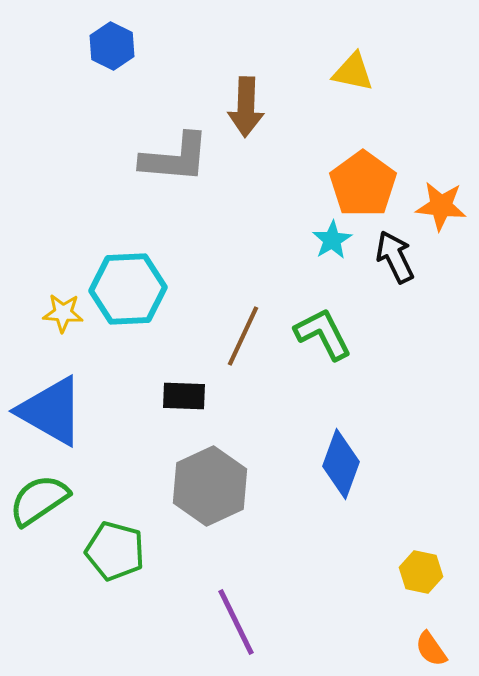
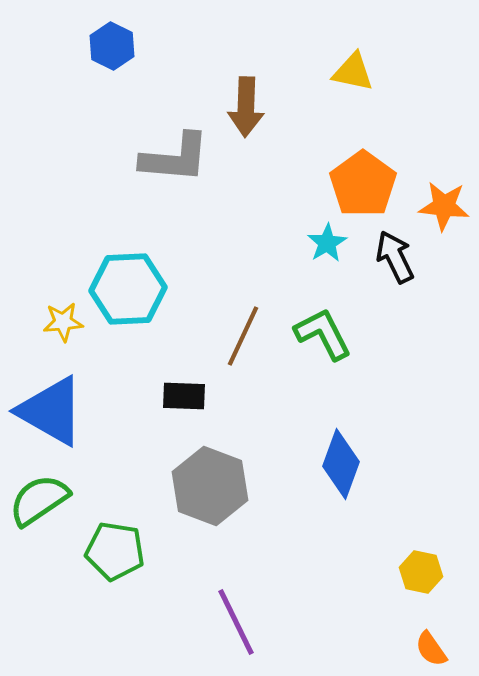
orange star: moved 3 px right
cyan star: moved 5 px left, 3 px down
yellow star: moved 9 px down; rotated 9 degrees counterclockwise
gray hexagon: rotated 14 degrees counterclockwise
green pentagon: rotated 6 degrees counterclockwise
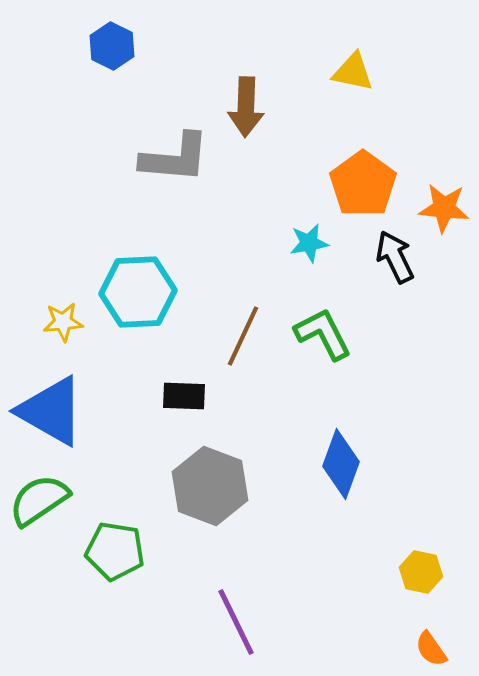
orange star: moved 2 px down
cyan star: moved 18 px left; rotated 21 degrees clockwise
cyan hexagon: moved 10 px right, 3 px down
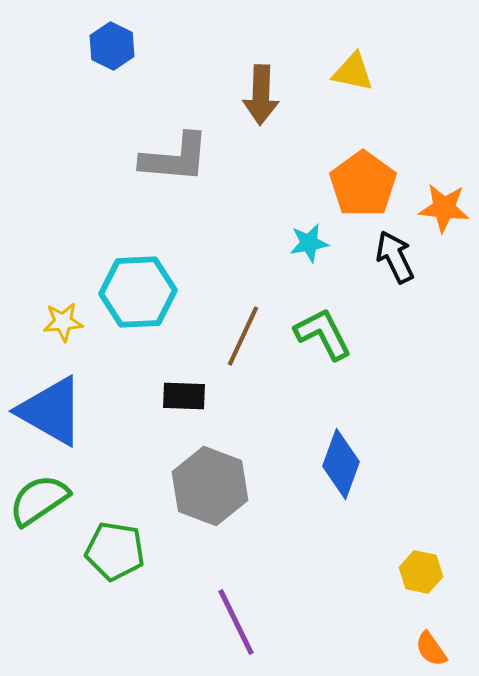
brown arrow: moved 15 px right, 12 px up
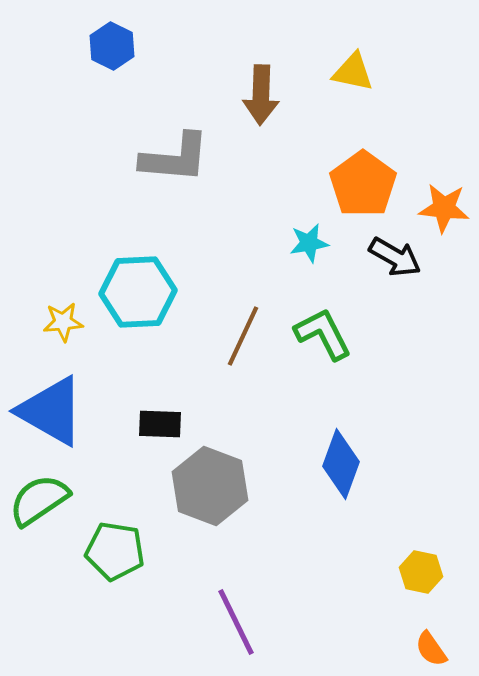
black arrow: rotated 146 degrees clockwise
black rectangle: moved 24 px left, 28 px down
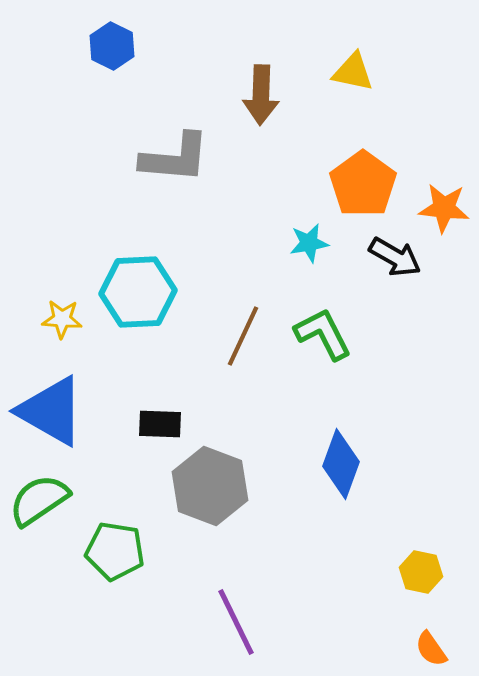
yellow star: moved 1 px left, 3 px up; rotated 9 degrees clockwise
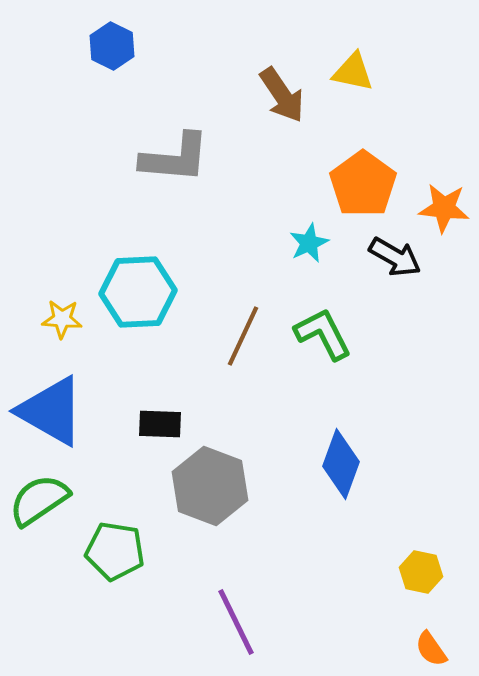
brown arrow: moved 21 px right; rotated 36 degrees counterclockwise
cyan star: rotated 15 degrees counterclockwise
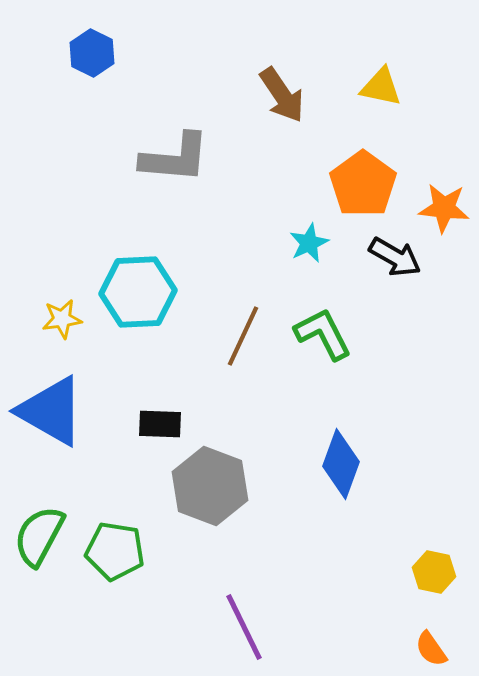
blue hexagon: moved 20 px left, 7 px down
yellow triangle: moved 28 px right, 15 px down
yellow star: rotated 12 degrees counterclockwise
green semicircle: moved 36 px down; rotated 28 degrees counterclockwise
yellow hexagon: moved 13 px right
purple line: moved 8 px right, 5 px down
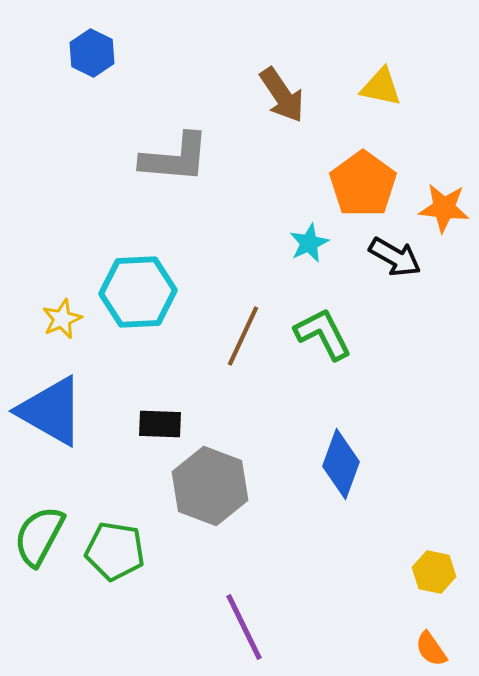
yellow star: rotated 15 degrees counterclockwise
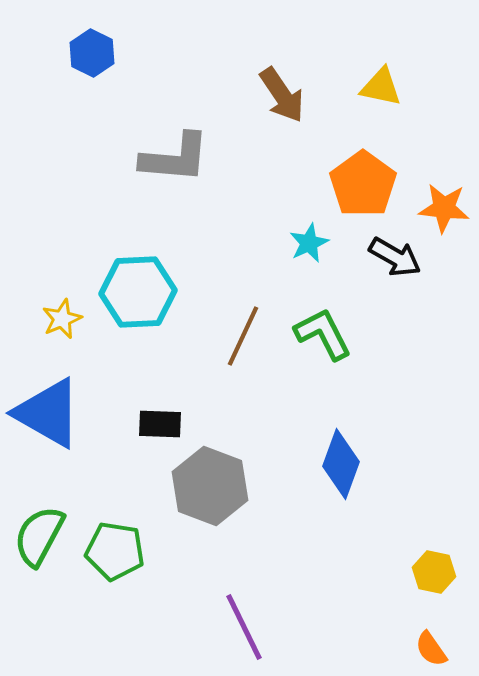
blue triangle: moved 3 px left, 2 px down
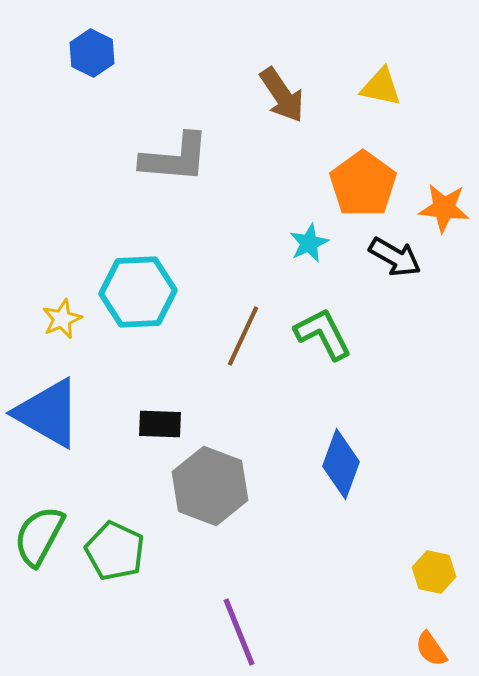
green pentagon: rotated 16 degrees clockwise
purple line: moved 5 px left, 5 px down; rotated 4 degrees clockwise
